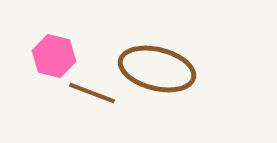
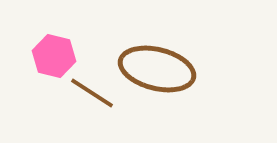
brown line: rotated 12 degrees clockwise
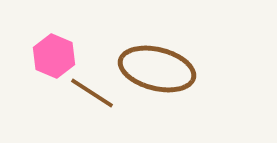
pink hexagon: rotated 9 degrees clockwise
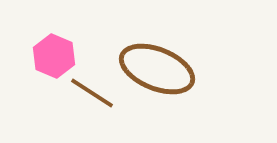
brown ellipse: rotated 8 degrees clockwise
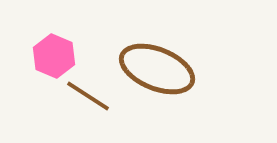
brown line: moved 4 px left, 3 px down
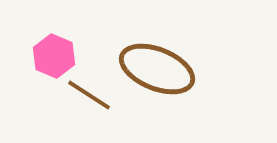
brown line: moved 1 px right, 1 px up
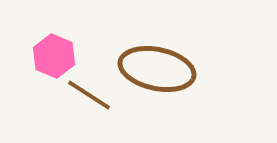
brown ellipse: rotated 10 degrees counterclockwise
